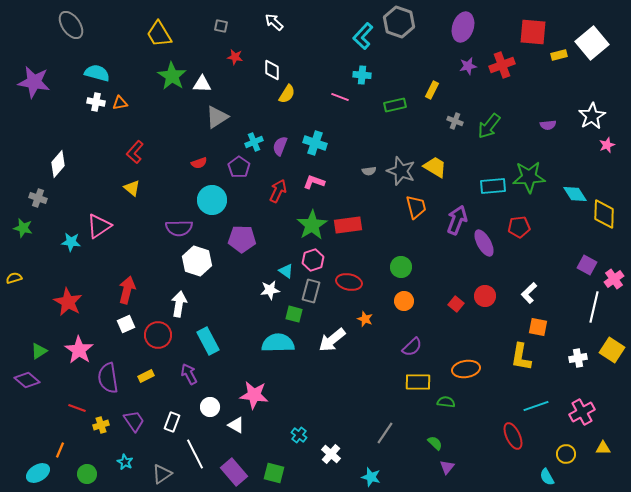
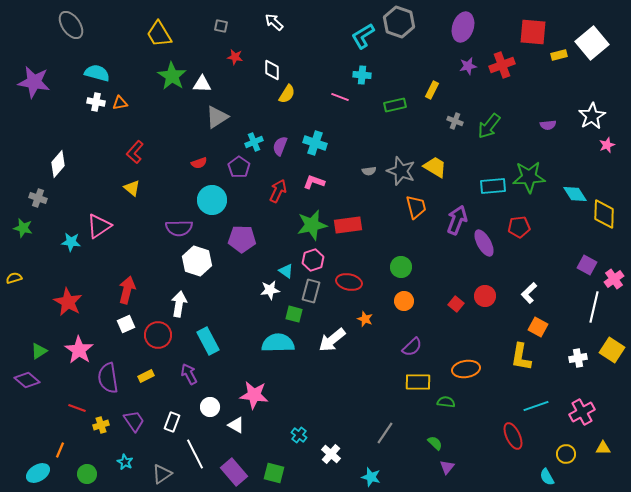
cyan L-shape at (363, 36): rotated 16 degrees clockwise
green star at (312, 225): rotated 20 degrees clockwise
orange square at (538, 327): rotated 18 degrees clockwise
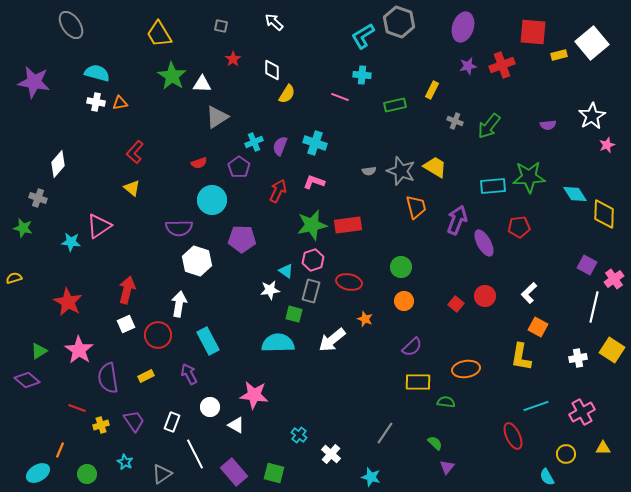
red star at (235, 57): moved 2 px left, 2 px down; rotated 28 degrees clockwise
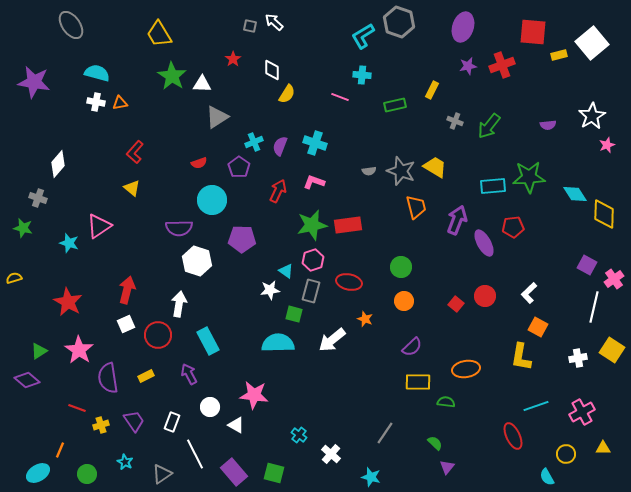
gray square at (221, 26): moved 29 px right
red pentagon at (519, 227): moved 6 px left
cyan star at (71, 242): moved 2 px left, 1 px down; rotated 12 degrees clockwise
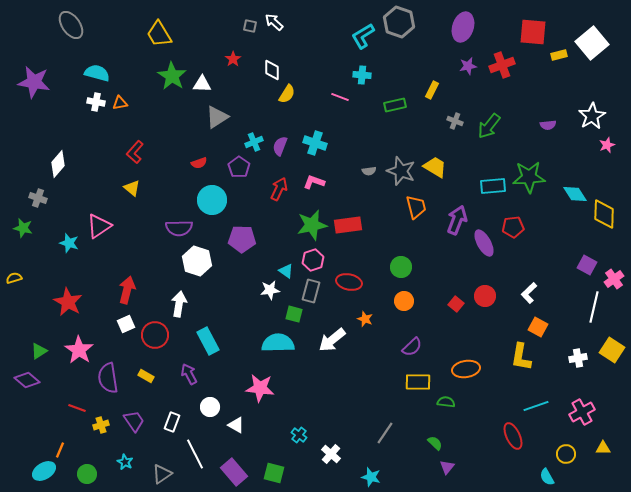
red arrow at (278, 191): moved 1 px right, 2 px up
red circle at (158, 335): moved 3 px left
yellow rectangle at (146, 376): rotated 56 degrees clockwise
pink star at (254, 395): moved 6 px right, 7 px up
cyan ellipse at (38, 473): moved 6 px right, 2 px up
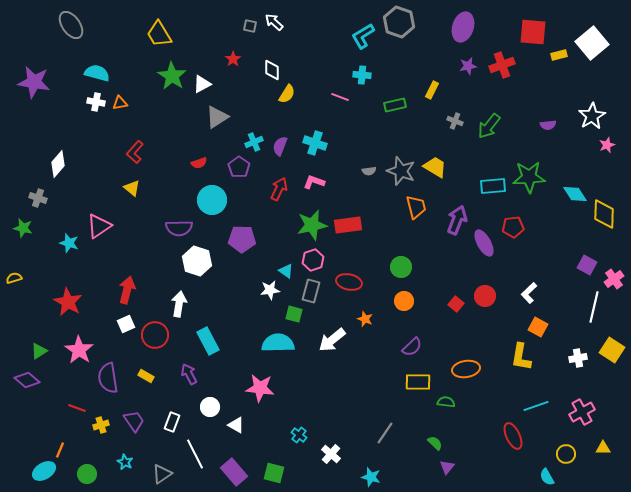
white triangle at (202, 84): rotated 30 degrees counterclockwise
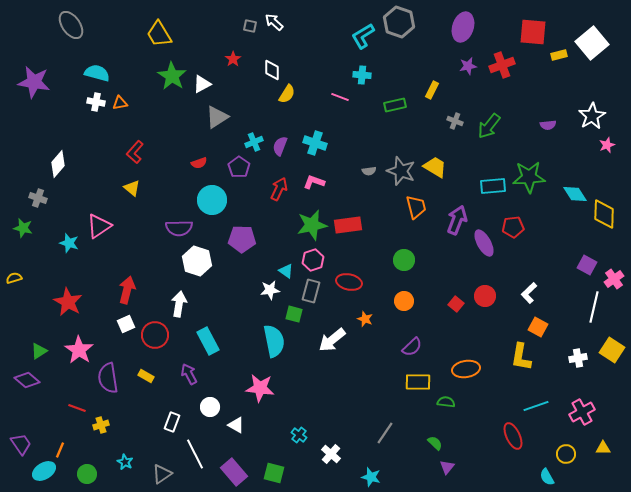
green circle at (401, 267): moved 3 px right, 7 px up
cyan semicircle at (278, 343): moved 4 px left, 2 px up; rotated 80 degrees clockwise
purple trapezoid at (134, 421): moved 113 px left, 23 px down
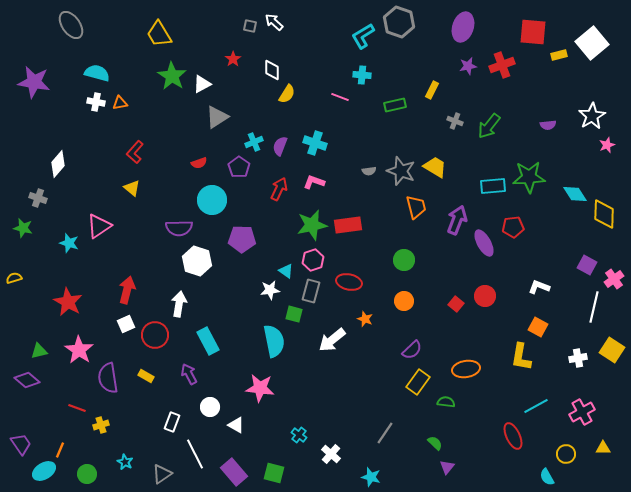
white L-shape at (529, 293): moved 10 px right, 6 px up; rotated 65 degrees clockwise
purple semicircle at (412, 347): moved 3 px down
green triangle at (39, 351): rotated 18 degrees clockwise
yellow rectangle at (418, 382): rotated 55 degrees counterclockwise
cyan line at (536, 406): rotated 10 degrees counterclockwise
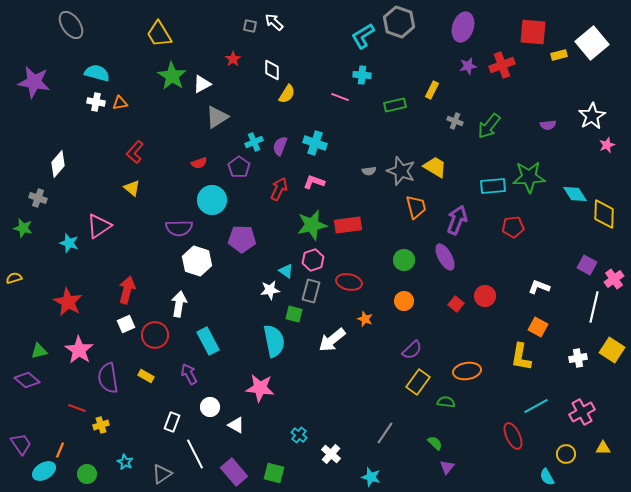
purple ellipse at (484, 243): moved 39 px left, 14 px down
orange ellipse at (466, 369): moved 1 px right, 2 px down
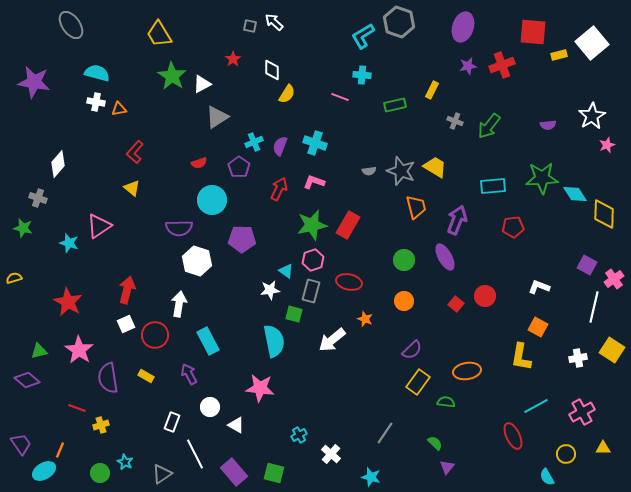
orange triangle at (120, 103): moved 1 px left, 6 px down
green star at (529, 177): moved 13 px right, 1 px down
red rectangle at (348, 225): rotated 52 degrees counterclockwise
cyan cross at (299, 435): rotated 21 degrees clockwise
green circle at (87, 474): moved 13 px right, 1 px up
